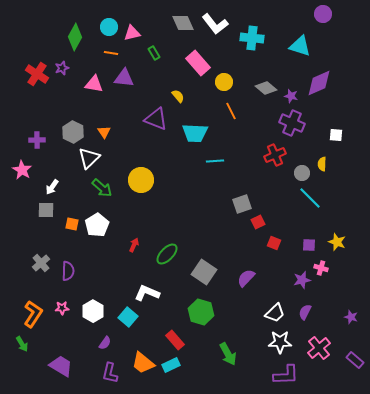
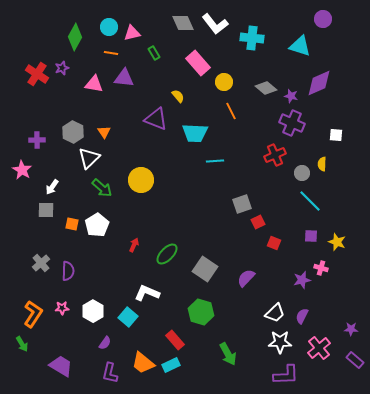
purple circle at (323, 14): moved 5 px down
cyan line at (310, 198): moved 3 px down
purple square at (309, 245): moved 2 px right, 9 px up
gray square at (204, 272): moved 1 px right, 3 px up
purple semicircle at (305, 312): moved 3 px left, 4 px down
purple star at (351, 317): moved 12 px down; rotated 16 degrees counterclockwise
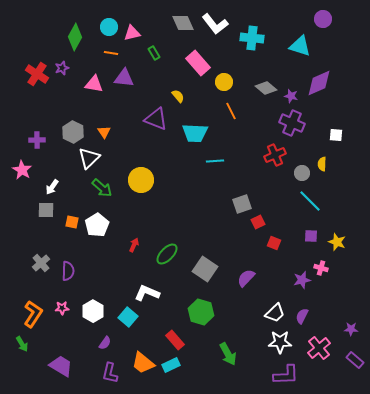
orange square at (72, 224): moved 2 px up
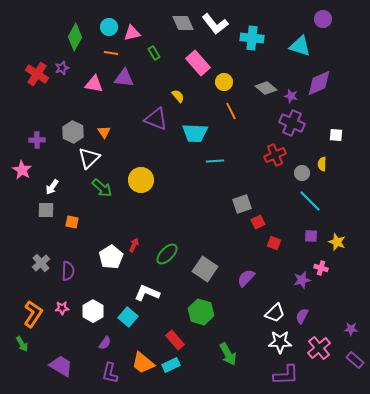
white pentagon at (97, 225): moved 14 px right, 32 px down
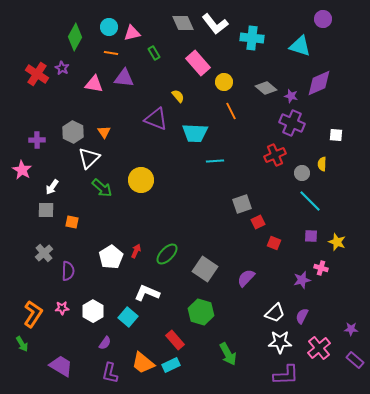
purple star at (62, 68): rotated 24 degrees counterclockwise
red arrow at (134, 245): moved 2 px right, 6 px down
gray cross at (41, 263): moved 3 px right, 10 px up
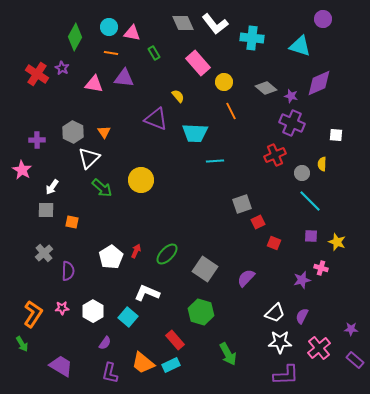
pink triangle at (132, 33): rotated 24 degrees clockwise
